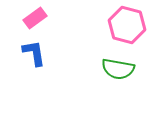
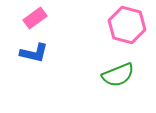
blue L-shape: rotated 112 degrees clockwise
green semicircle: moved 6 px down; rotated 32 degrees counterclockwise
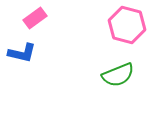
blue L-shape: moved 12 px left
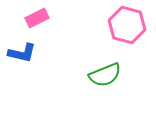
pink rectangle: moved 2 px right; rotated 10 degrees clockwise
green semicircle: moved 13 px left
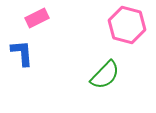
blue L-shape: rotated 108 degrees counterclockwise
green semicircle: rotated 24 degrees counterclockwise
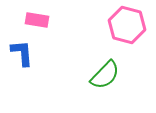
pink rectangle: moved 2 px down; rotated 35 degrees clockwise
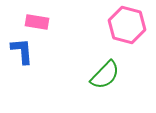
pink rectangle: moved 2 px down
blue L-shape: moved 2 px up
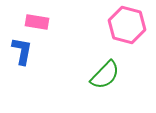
blue L-shape: rotated 16 degrees clockwise
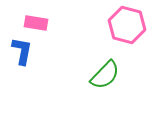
pink rectangle: moved 1 px left, 1 px down
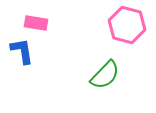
blue L-shape: rotated 20 degrees counterclockwise
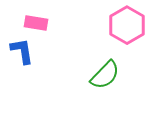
pink hexagon: rotated 15 degrees clockwise
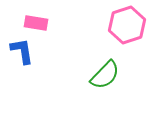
pink hexagon: rotated 12 degrees clockwise
